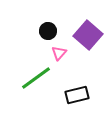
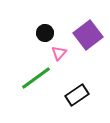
black circle: moved 3 px left, 2 px down
purple square: rotated 12 degrees clockwise
black rectangle: rotated 20 degrees counterclockwise
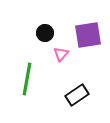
purple square: rotated 28 degrees clockwise
pink triangle: moved 2 px right, 1 px down
green line: moved 9 px left, 1 px down; rotated 44 degrees counterclockwise
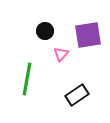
black circle: moved 2 px up
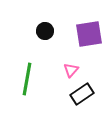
purple square: moved 1 px right, 1 px up
pink triangle: moved 10 px right, 16 px down
black rectangle: moved 5 px right, 1 px up
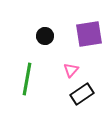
black circle: moved 5 px down
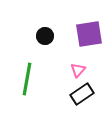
pink triangle: moved 7 px right
